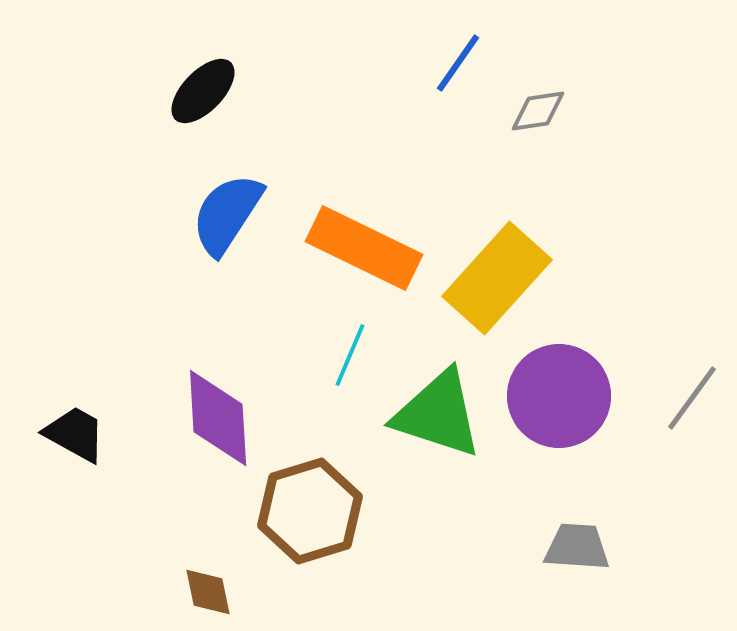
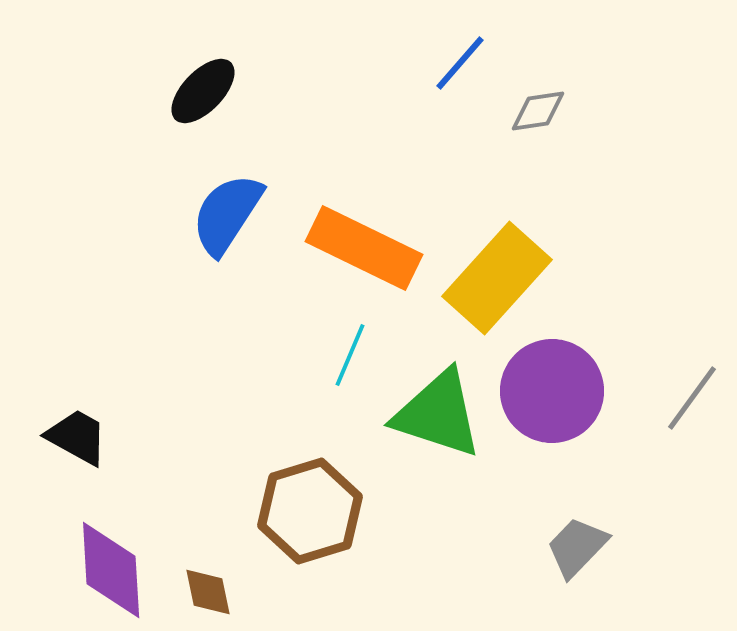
blue line: moved 2 px right; rotated 6 degrees clockwise
purple circle: moved 7 px left, 5 px up
purple diamond: moved 107 px left, 152 px down
black trapezoid: moved 2 px right, 3 px down
gray trapezoid: rotated 50 degrees counterclockwise
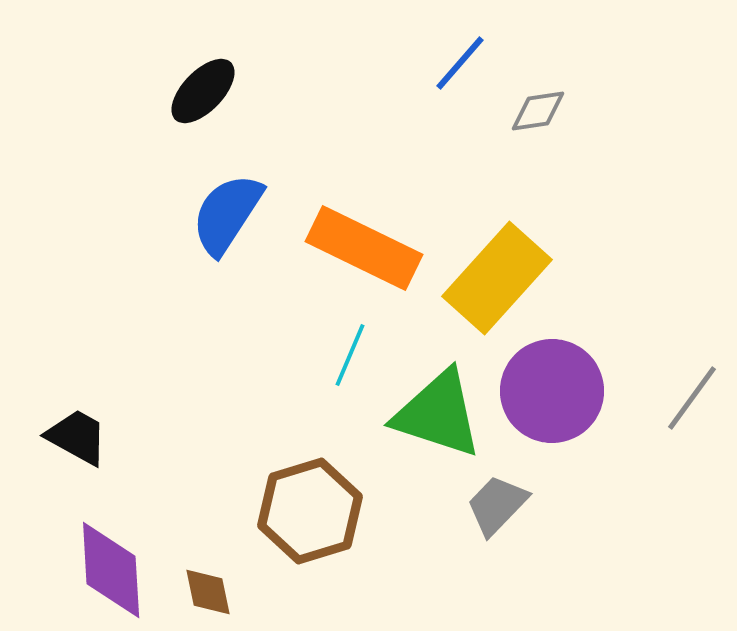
gray trapezoid: moved 80 px left, 42 px up
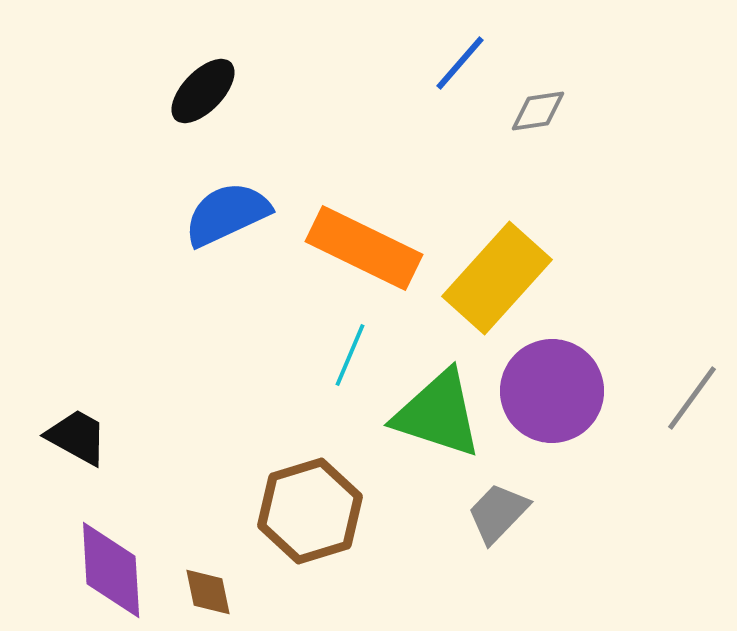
blue semicircle: rotated 32 degrees clockwise
gray trapezoid: moved 1 px right, 8 px down
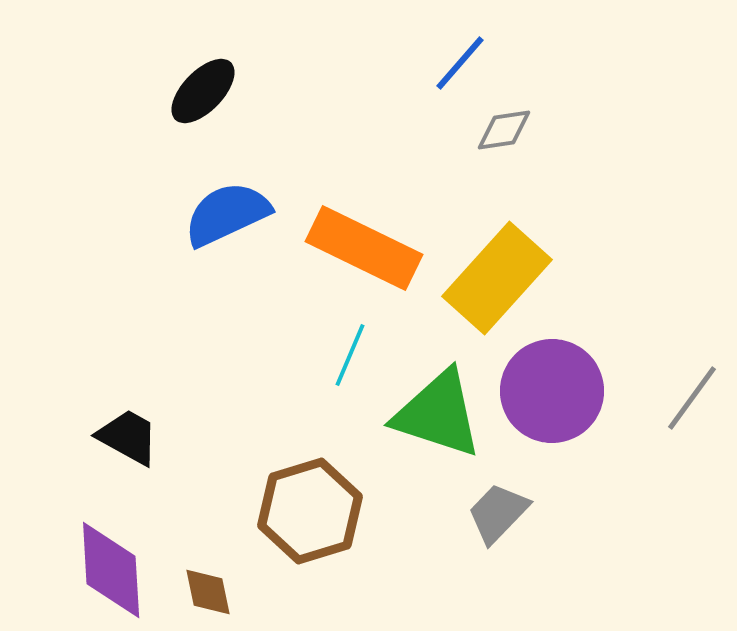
gray diamond: moved 34 px left, 19 px down
black trapezoid: moved 51 px right
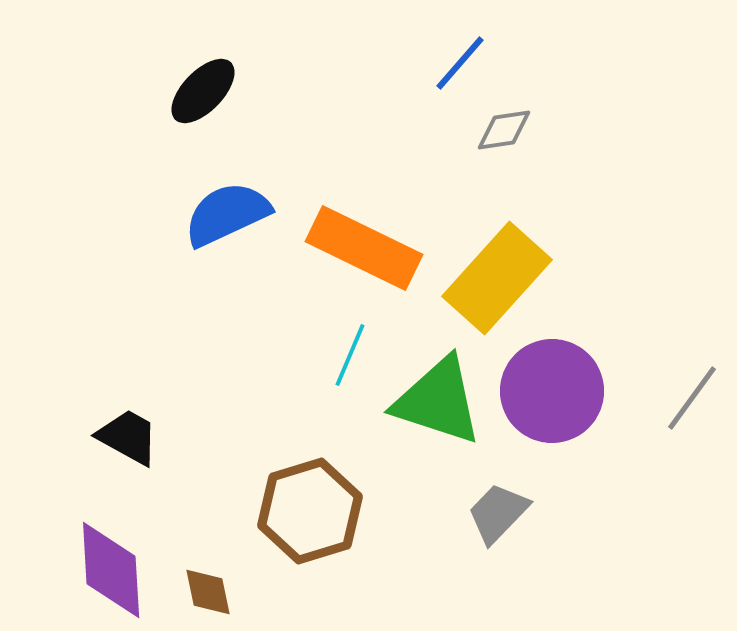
green triangle: moved 13 px up
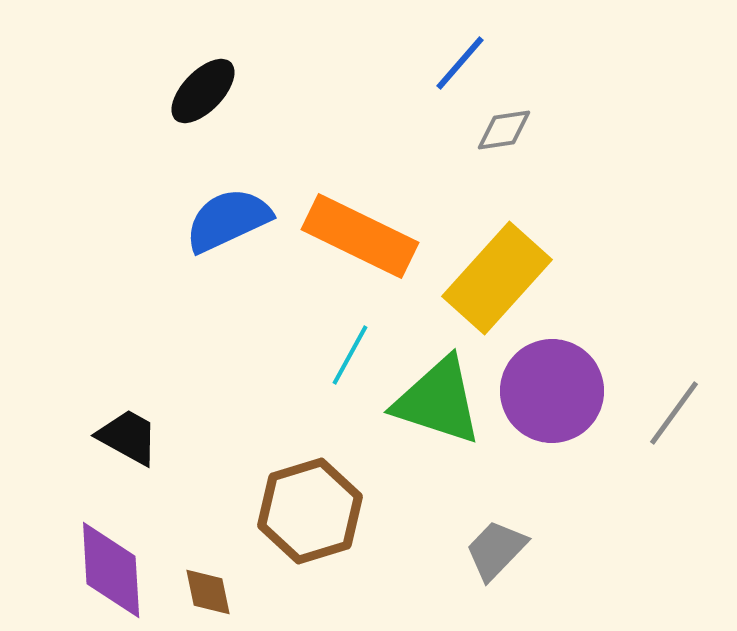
blue semicircle: moved 1 px right, 6 px down
orange rectangle: moved 4 px left, 12 px up
cyan line: rotated 6 degrees clockwise
gray line: moved 18 px left, 15 px down
gray trapezoid: moved 2 px left, 37 px down
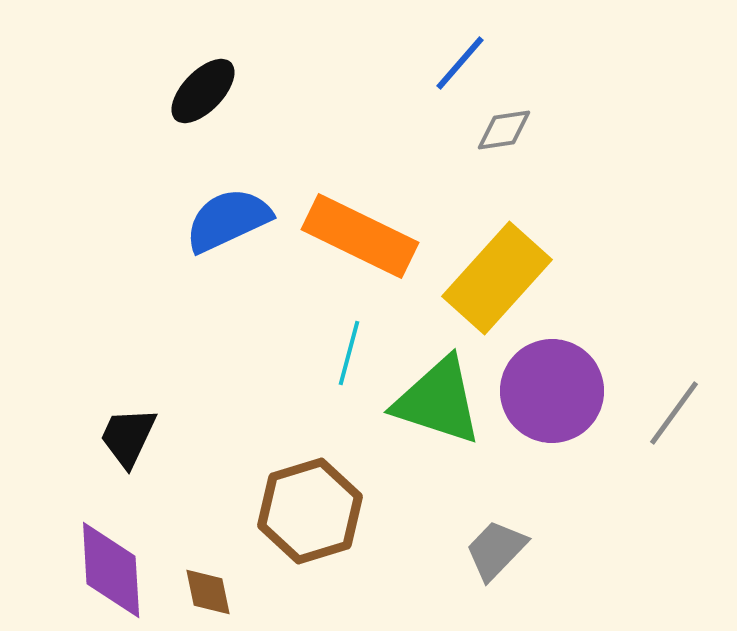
cyan line: moved 1 px left, 2 px up; rotated 14 degrees counterclockwise
black trapezoid: rotated 94 degrees counterclockwise
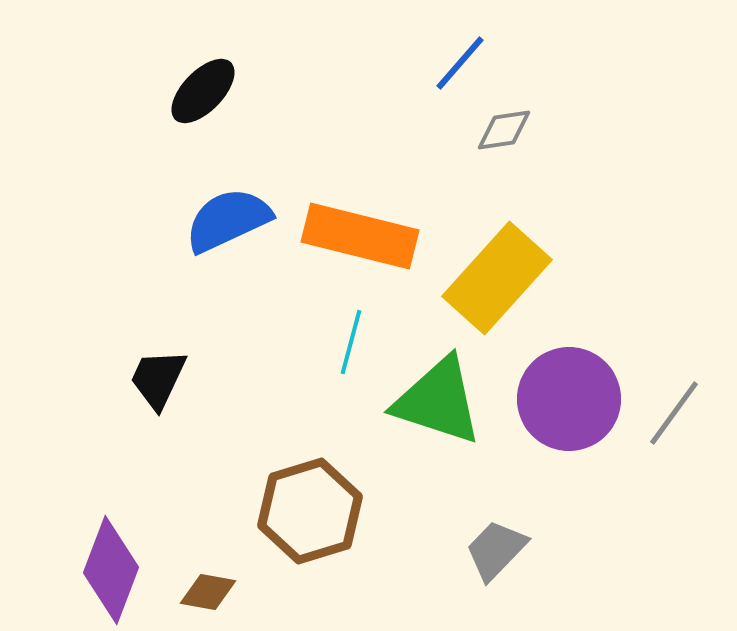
orange rectangle: rotated 12 degrees counterclockwise
cyan line: moved 2 px right, 11 px up
purple circle: moved 17 px right, 8 px down
black trapezoid: moved 30 px right, 58 px up
purple diamond: rotated 24 degrees clockwise
brown diamond: rotated 68 degrees counterclockwise
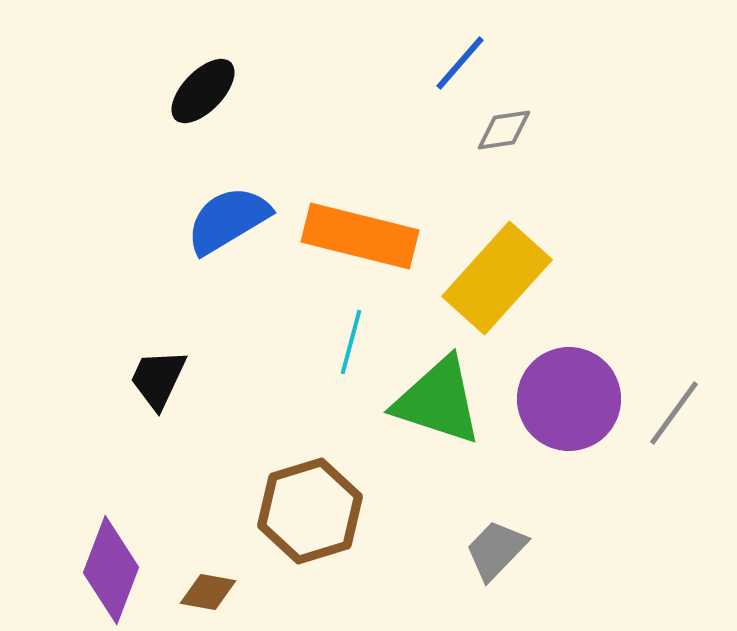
blue semicircle: rotated 6 degrees counterclockwise
